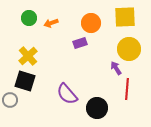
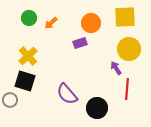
orange arrow: rotated 24 degrees counterclockwise
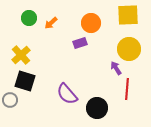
yellow square: moved 3 px right, 2 px up
yellow cross: moved 7 px left, 1 px up
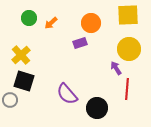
black square: moved 1 px left
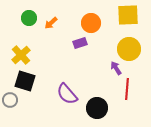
black square: moved 1 px right
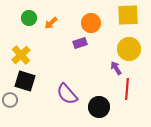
black circle: moved 2 px right, 1 px up
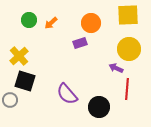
green circle: moved 2 px down
yellow cross: moved 2 px left, 1 px down
purple arrow: rotated 32 degrees counterclockwise
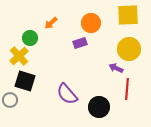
green circle: moved 1 px right, 18 px down
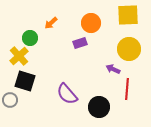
purple arrow: moved 3 px left, 1 px down
